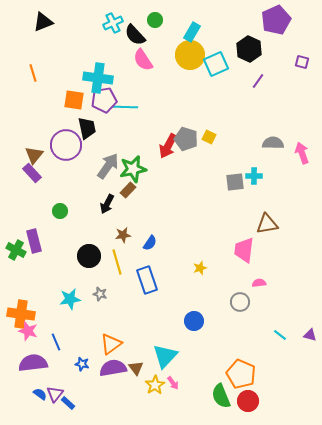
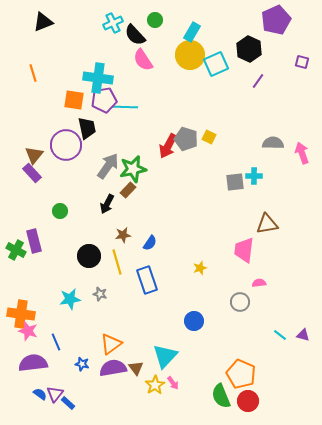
purple triangle at (310, 335): moved 7 px left
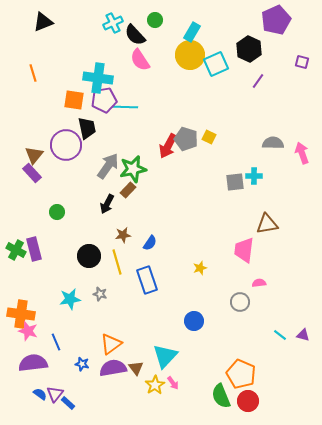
pink semicircle at (143, 60): moved 3 px left
green circle at (60, 211): moved 3 px left, 1 px down
purple rectangle at (34, 241): moved 8 px down
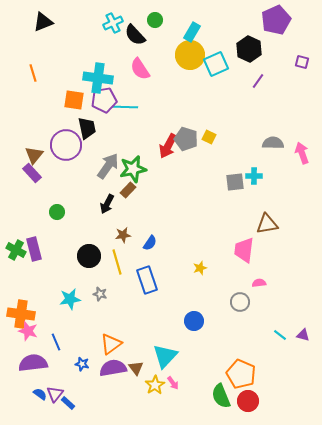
pink semicircle at (140, 60): moved 9 px down
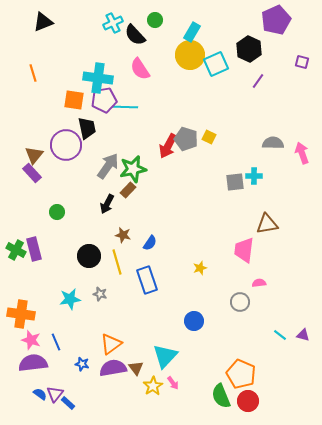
brown star at (123, 235): rotated 21 degrees clockwise
pink star at (28, 331): moved 3 px right, 9 px down
yellow star at (155, 385): moved 2 px left, 1 px down
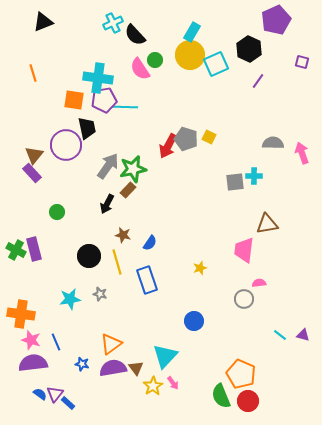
green circle at (155, 20): moved 40 px down
gray circle at (240, 302): moved 4 px right, 3 px up
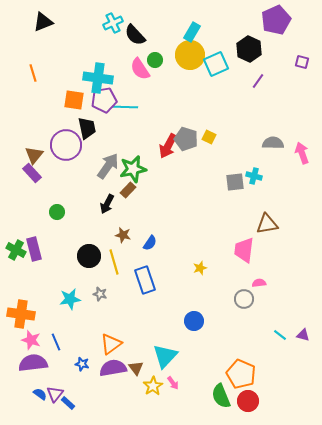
cyan cross at (254, 176): rotated 14 degrees clockwise
yellow line at (117, 262): moved 3 px left
blue rectangle at (147, 280): moved 2 px left
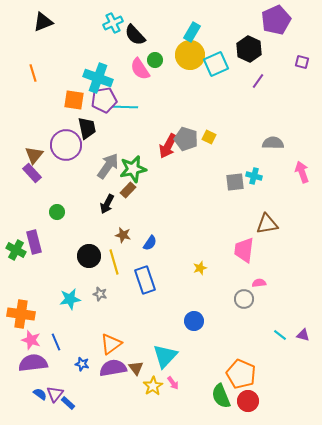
cyan cross at (98, 78): rotated 12 degrees clockwise
pink arrow at (302, 153): moved 19 px down
purple rectangle at (34, 249): moved 7 px up
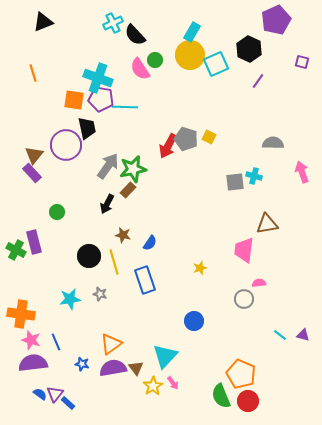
purple pentagon at (104, 100): moved 3 px left, 1 px up; rotated 20 degrees clockwise
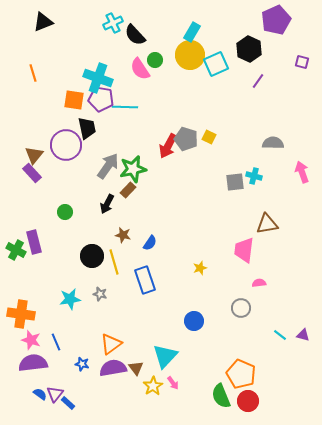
green circle at (57, 212): moved 8 px right
black circle at (89, 256): moved 3 px right
gray circle at (244, 299): moved 3 px left, 9 px down
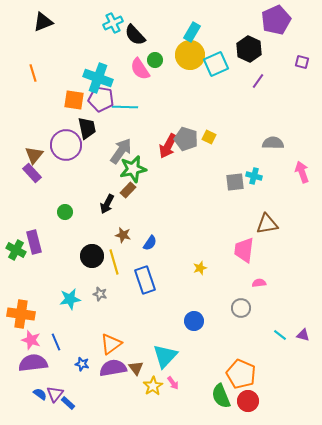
gray arrow at (108, 166): moved 13 px right, 15 px up
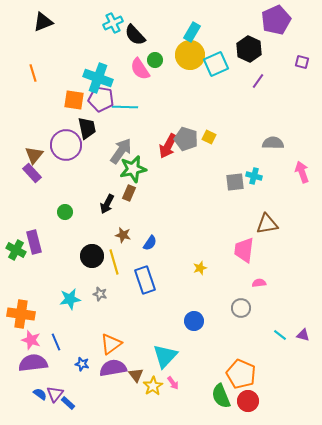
brown rectangle at (128, 190): moved 1 px right, 3 px down; rotated 21 degrees counterclockwise
brown triangle at (136, 368): moved 7 px down
